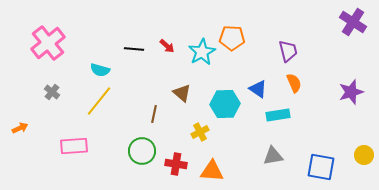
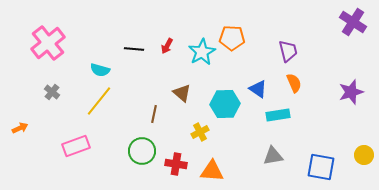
red arrow: rotated 77 degrees clockwise
pink rectangle: moved 2 px right; rotated 16 degrees counterclockwise
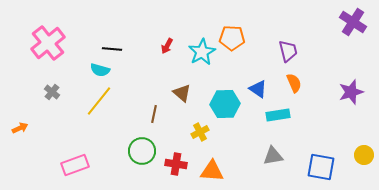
black line: moved 22 px left
pink rectangle: moved 1 px left, 19 px down
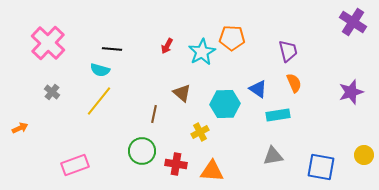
pink cross: rotated 8 degrees counterclockwise
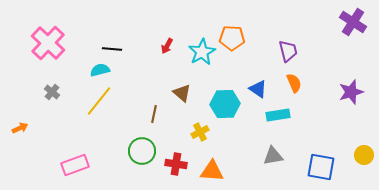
cyan semicircle: rotated 150 degrees clockwise
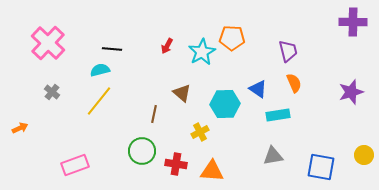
purple cross: rotated 32 degrees counterclockwise
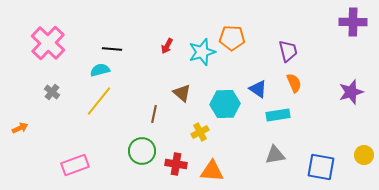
cyan star: rotated 12 degrees clockwise
gray triangle: moved 2 px right, 1 px up
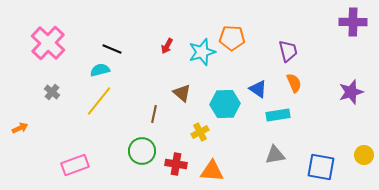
black line: rotated 18 degrees clockwise
